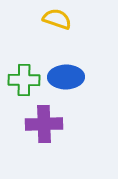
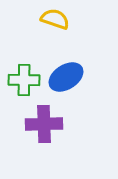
yellow semicircle: moved 2 px left
blue ellipse: rotated 32 degrees counterclockwise
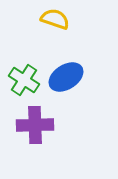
green cross: rotated 32 degrees clockwise
purple cross: moved 9 px left, 1 px down
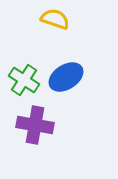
purple cross: rotated 12 degrees clockwise
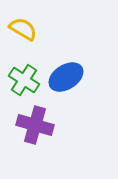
yellow semicircle: moved 32 px left, 10 px down; rotated 12 degrees clockwise
purple cross: rotated 6 degrees clockwise
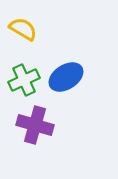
green cross: rotated 32 degrees clockwise
